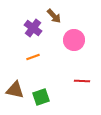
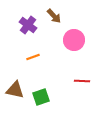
purple cross: moved 5 px left, 3 px up
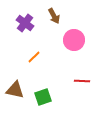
brown arrow: rotated 14 degrees clockwise
purple cross: moved 3 px left, 2 px up
orange line: moved 1 px right; rotated 24 degrees counterclockwise
green square: moved 2 px right
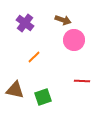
brown arrow: moved 9 px right, 4 px down; rotated 42 degrees counterclockwise
